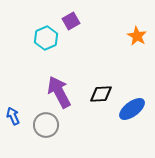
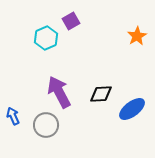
orange star: rotated 12 degrees clockwise
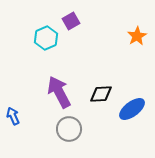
gray circle: moved 23 px right, 4 px down
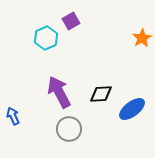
orange star: moved 5 px right, 2 px down
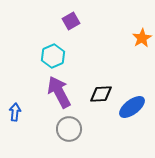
cyan hexagon: moved 7 px right, 18 px down
blue ellipse: moved 2 px up
blue arrow: moved 2 px right, 4 px up; rotated 30 degrees clockwise
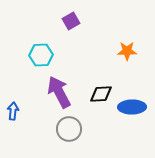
orange star: moved 15 px left, 13 px down; rotated 30 degrees clockwise
cyan hexagon: moved 12 px left, 1 px up; rotated 20 degrees clockwise
blue ellipse: rotated 36 degrees clockwise
blue arrow: moved 2 px left, 1 px up
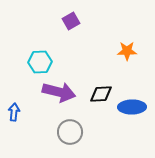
cyan hexagon: moved 1 px left, 7 px down
purple arrow: rotated 132 degrees clockwise
blue arrow: moved 1 px right, 1 px down
gray circle: moved 1 px right, 3 px down
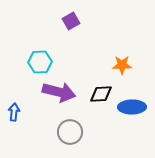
orange star: moved 5 px left, 14 px down
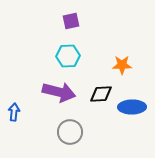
purple square: rotated 18 degrees clockwise
cyan hexagon: moved 28 px right, 6 px up
